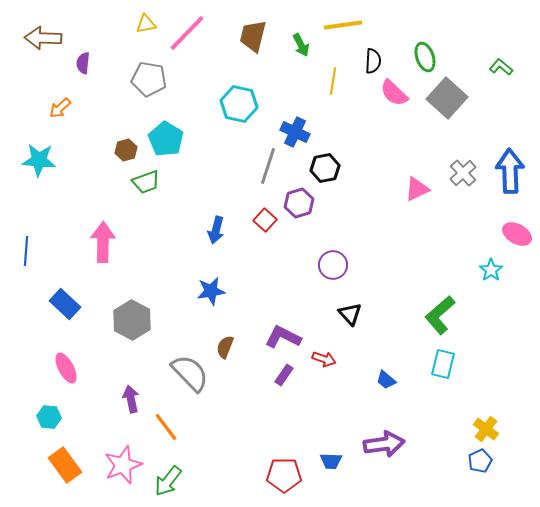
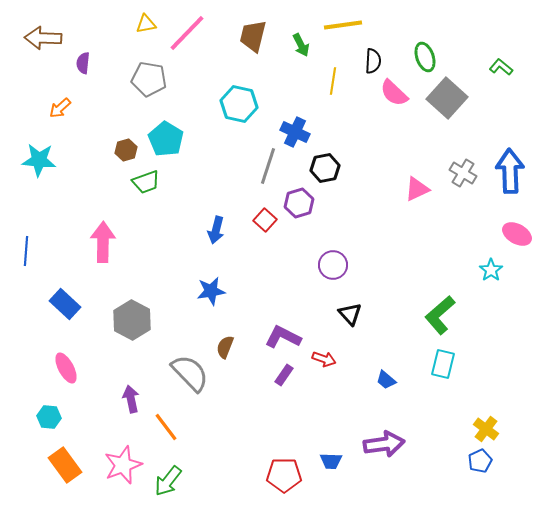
gray cross at (463, 173): rotated 16 degrees counterclockwise
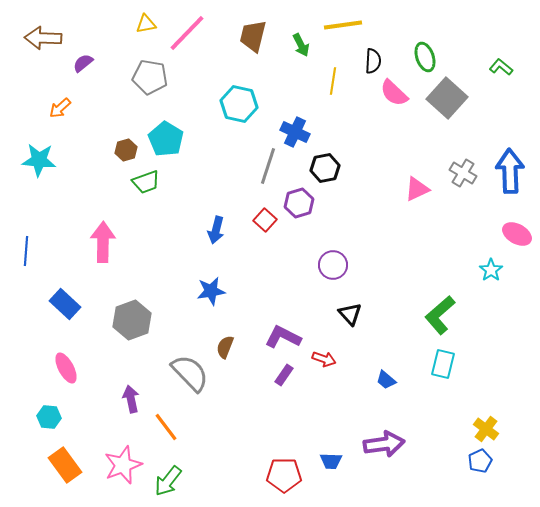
purple semicircle at (83, 63): rotated 45 degrees clockwise
gray pentagon at (149, 79): moved 1 px right, 2 px up
gray hexagon at (132, 320): rotated 12 degrees clockwise
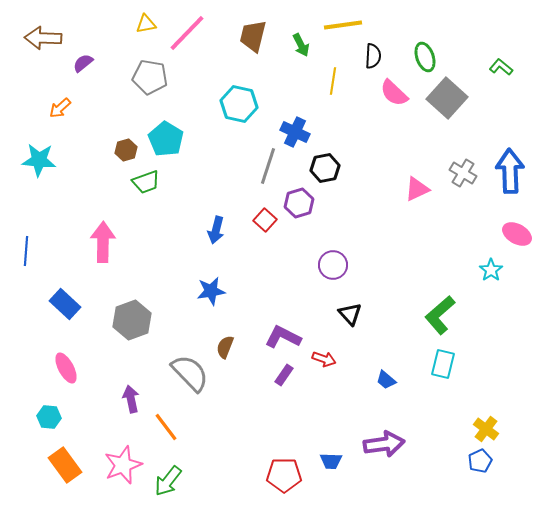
black semicircle at (373, 61): moved 5 px up
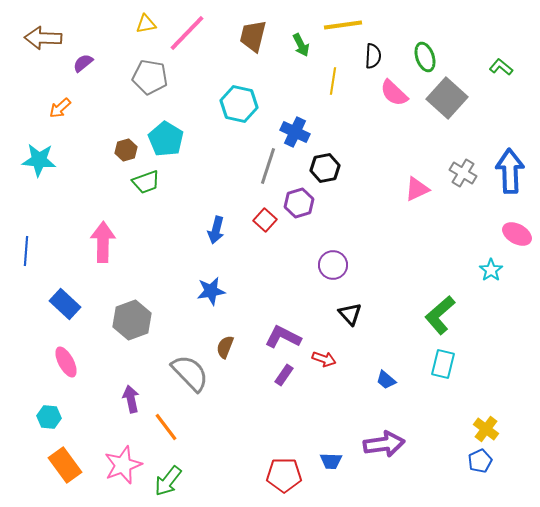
pink ellipse at (66, 368): moved 6 px up
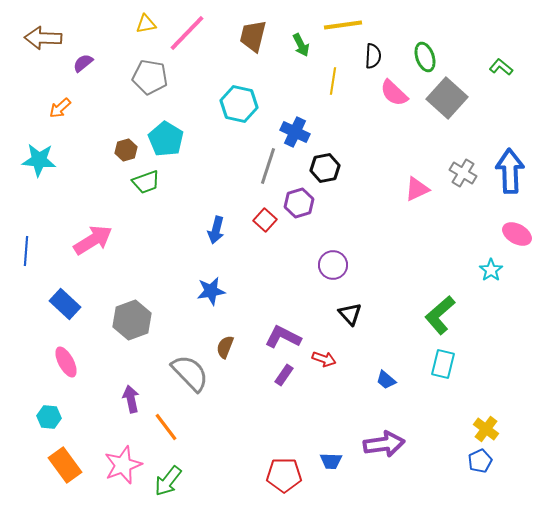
pink arrow at (103, 242): moved 10 px left, 2 px up; rotated 57 degrees clockwise
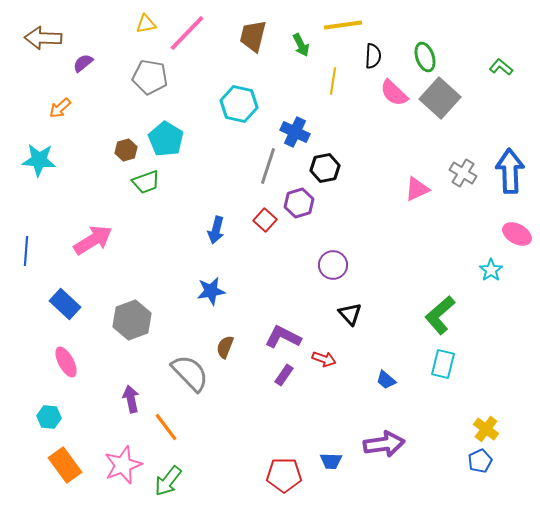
gray square at (447, 98): moved 7 px left
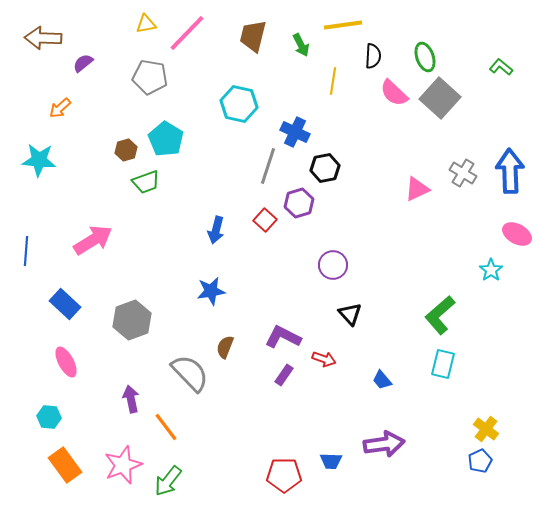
blue trapezoid at (386, 380): moved 4 px left; rotated 10 degrees clockwise
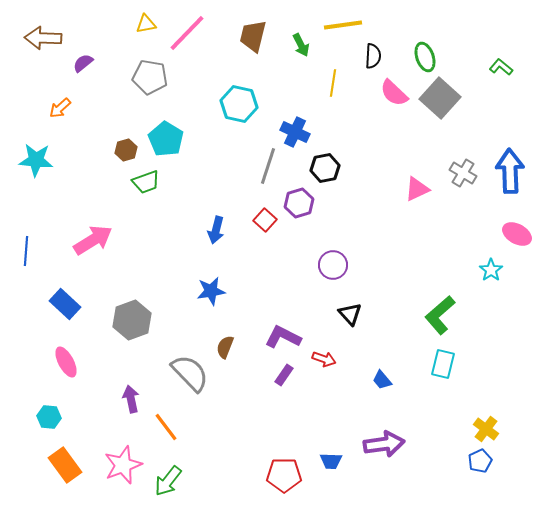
yellow line at (333, 81): moved 2 px down
cyan star at (39, 160): moved 3 px left
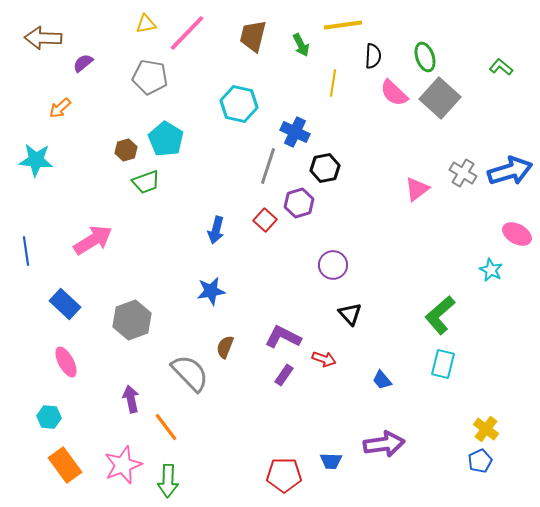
blue arrow at (510, 171): rotated 75 degrees clockwise
pink triangle at (417, 189): rotated 12 degrees counterclockwise
blue line at (26, 251): rotated 12 degrees counterclockwise
cyan star at (491, 270): rotated 10 degrees counterclockwise
green arrow at (168, 481): rotated 36 degrees counterclockwise
